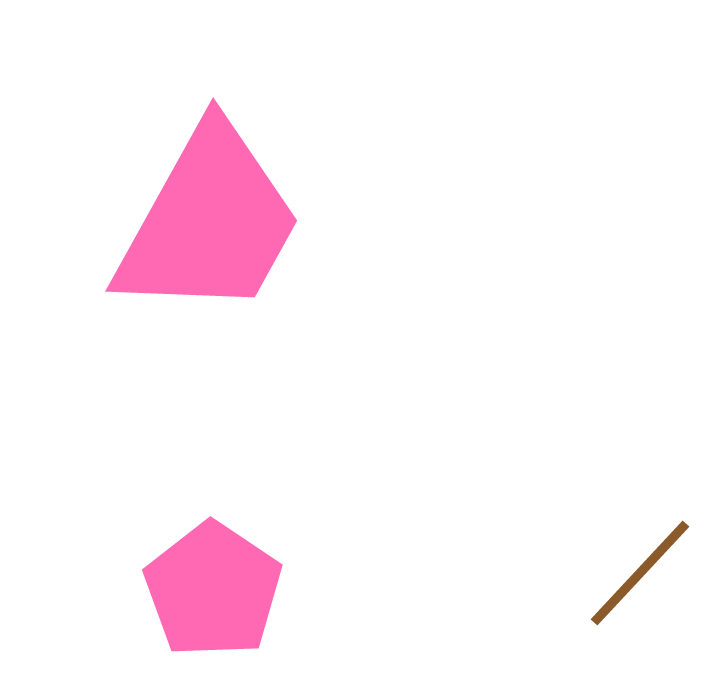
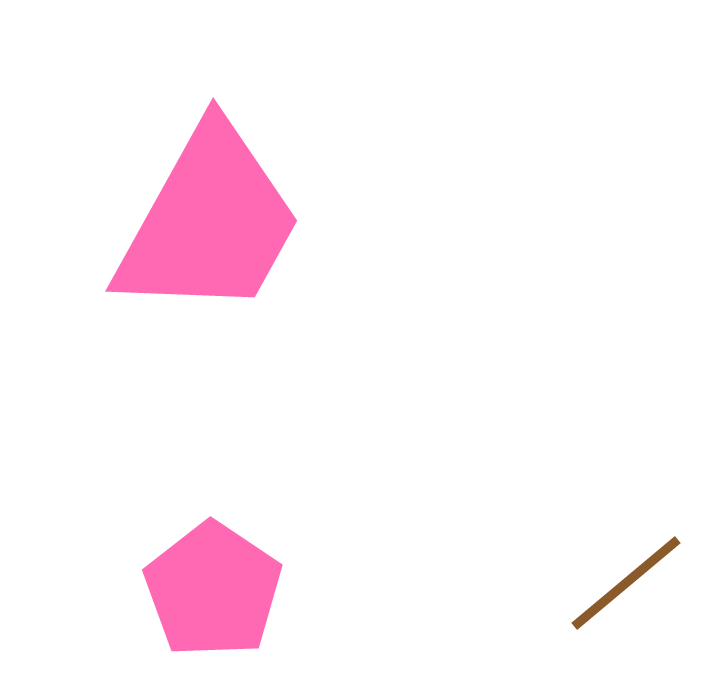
brown line: moved 14 px left, 10 px down; rotated 7 degrees clockwise
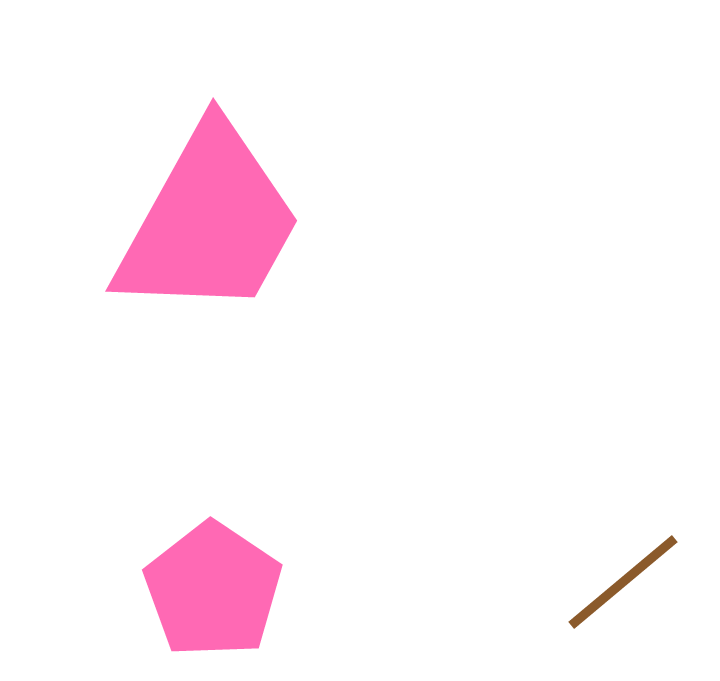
brown line: moved 3 px left, 1 px up
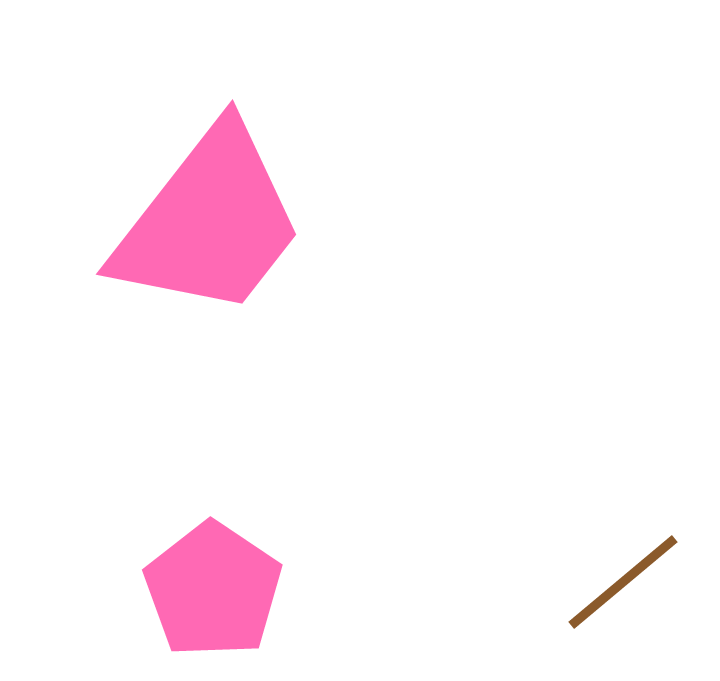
pink trapezoid: rotated 9 degrees clockwise
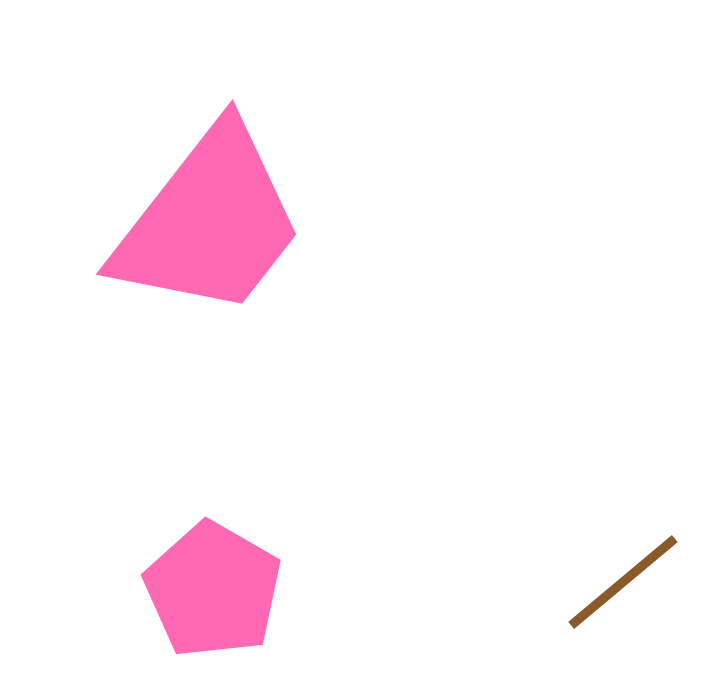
pink pentagon: rotated 4 degrees counterclockwise
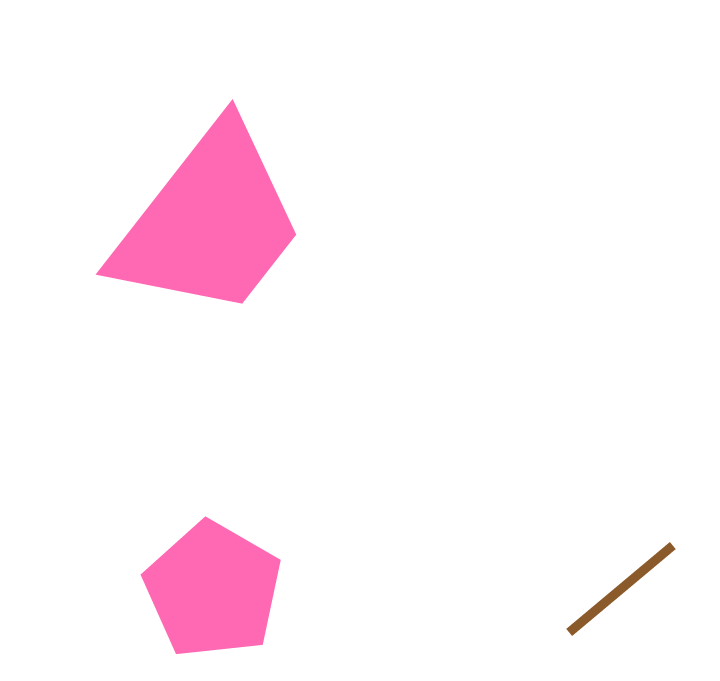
brown line: moved 2 px left, 7 px down
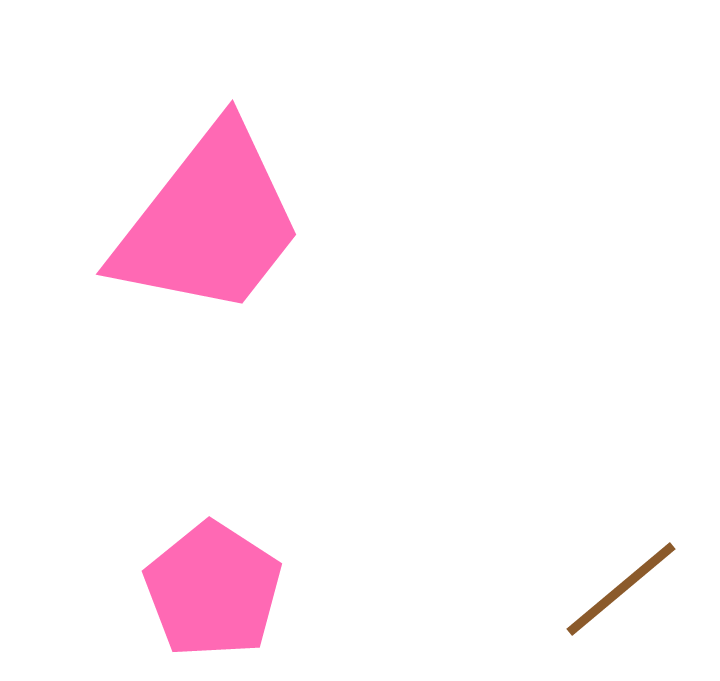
pink pentagon: rotated 3 degrees clockwise
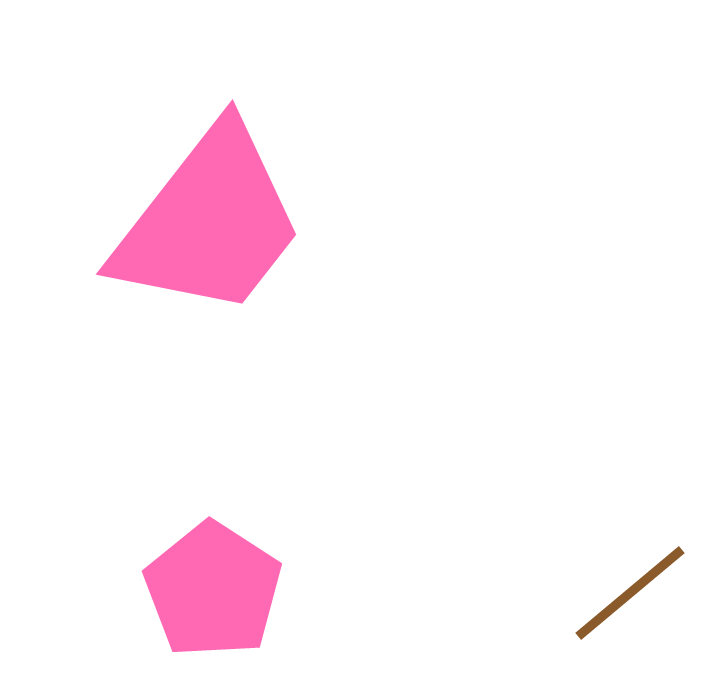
brown line: moved 9 px right, 4 px down
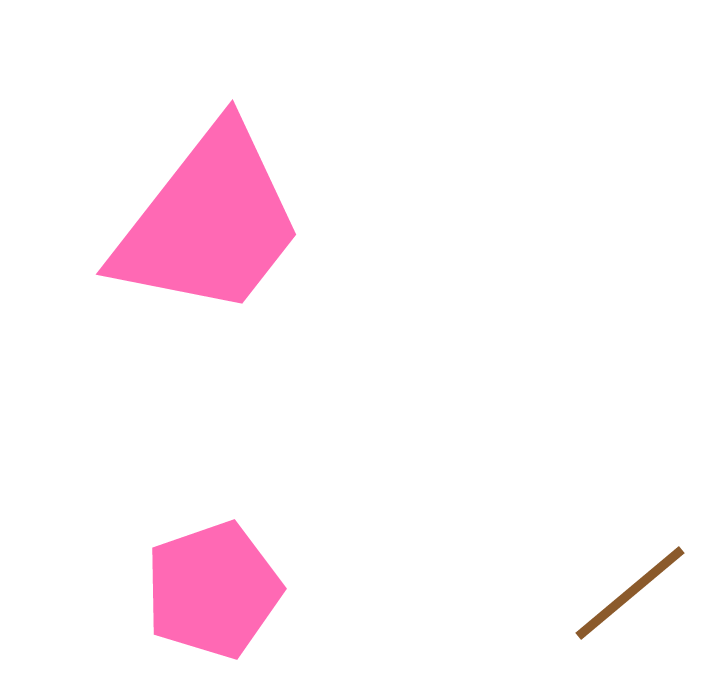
pink pentagon: rotated 20 degrees clockwise
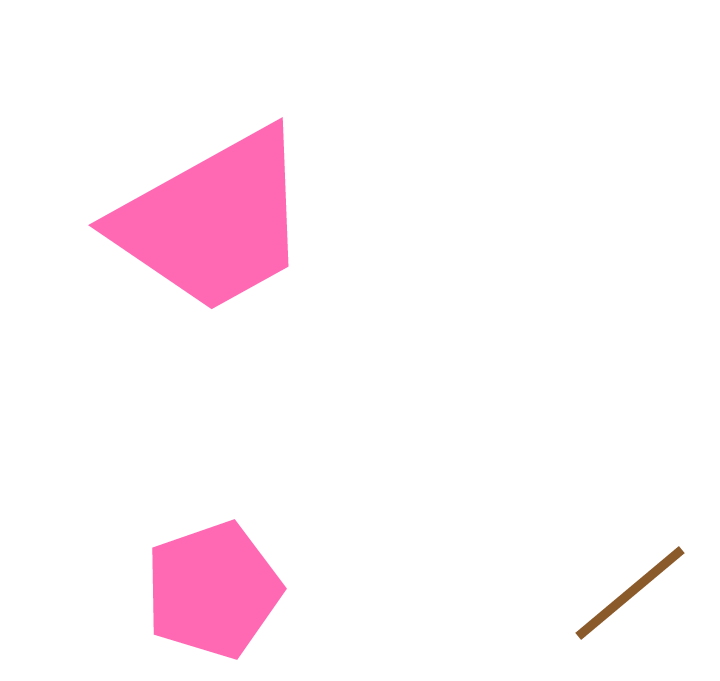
pink trapezoid: moved 4 px right, 1 px up; rotated 23 degrees clockwise
